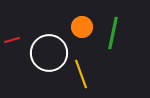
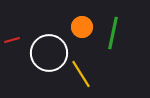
yellow line: rotated 12 degrees counterclockwise
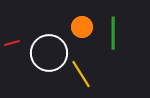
green line: rotated 12 degrees counterclockwise
red line: moved 3 px down
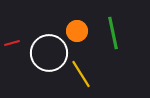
orange circle: moved 5 px left, 4 px down
green line: rotated 12 degrees counterclockwise
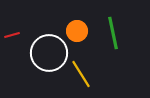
red line: moved 8 px up
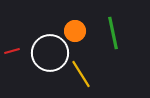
orange circle: moved 2 px left
red line: moved 16 px down
white circle: moved 1 px right
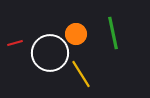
orange circle: moved 1 px right, 3 px down
red line: moved 3 px right, 8 px up
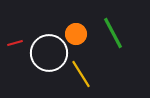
green line: rotated 16 degrees counterclockwise
white circle: moved 1 px left
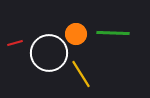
green line: rotated 60 degrees counterclockwise
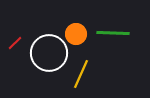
red line: rotated 28 degrees counterclockwise
yellow line: rotated 56 degrees clockwise
